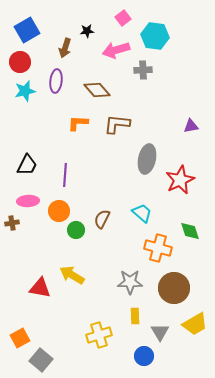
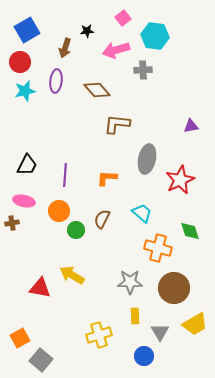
orange L-shape: moved 29 px right, 55 px down
pink ellipse: moved 4 px left; rotated 15 degrees clockwise
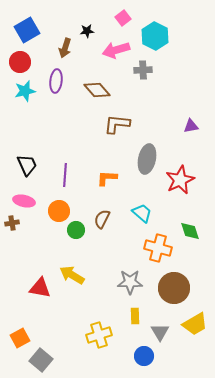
cyan hexagon: rotated 20 degrees clockwise
black trapezoid: rotated 50 degrees counterclockwise
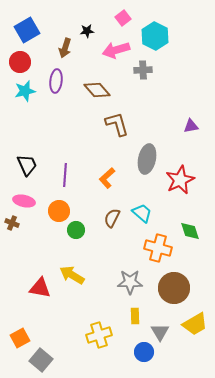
brown L-shape: rotated 68 degrees clockwise
orange L-shape: rotated 45 degrees counterclockwise
brown semicircle: moved 10 px right, 1 px up
brown cross: rotated 32 degrees clockwise
blue circle: moved 4 px up
